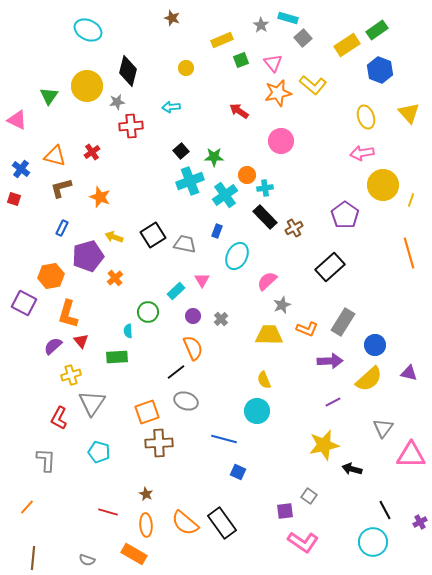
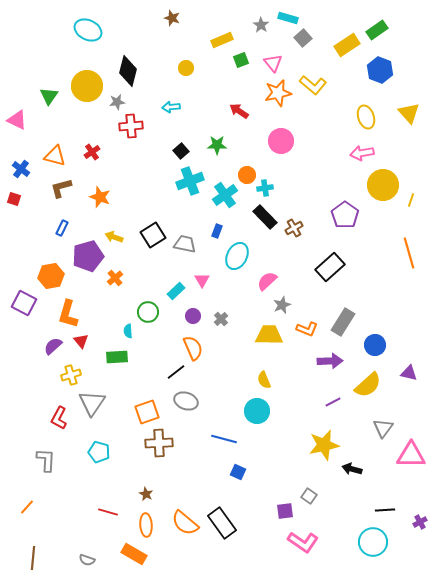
green star at (214, 157): moved 3 px right, 12 px up
yellow semicircle at (369, 379): moved 1 px left, 6 px down
black line at (385, 510): rotated 66 degrees counterclockwise
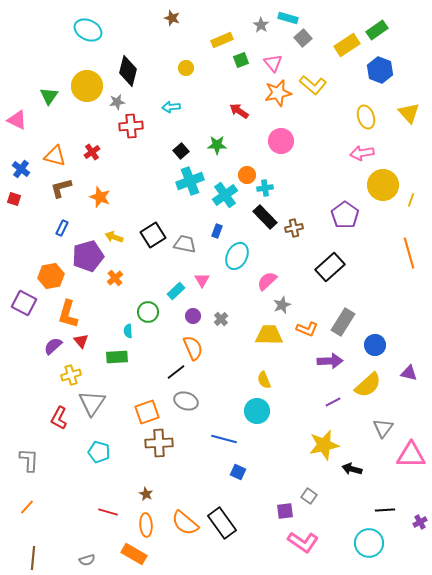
brown cross at (294, 228): rotated 18 degrees clockwise
gray L-shape at (46, 460): moved 17 px left
cyan circle at (373, 542): moved 4 px left, 1 px down
gray semicircle at (87, 560): rotated 35 degrees counterclockwise
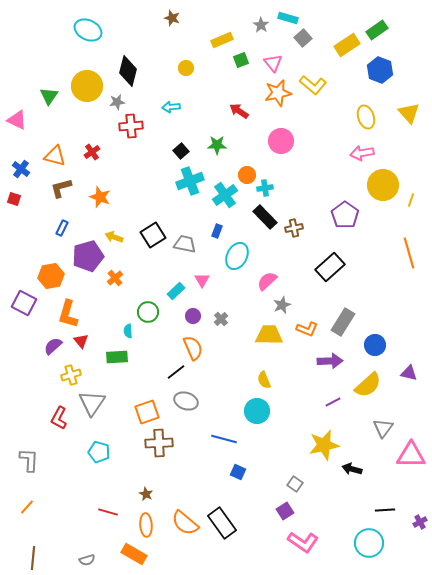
gray square at (309, 496): moved 14 px left, 12 px up
purple square at (285, 511): rotated 24 degrees counterclockwise
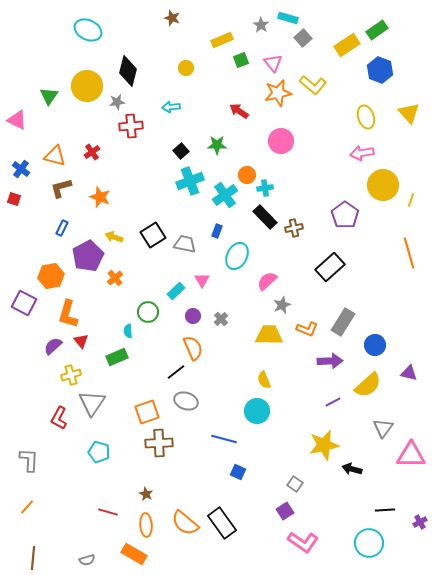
purple pentagon at (88, 256): rotated 12 degrees counterclockwise
green rectangle at (117, 357): rotated 20 degrees counterclockwise
